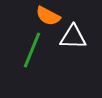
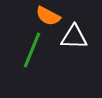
white triangle: moved 1 px right
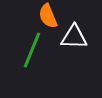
orange semicircle: rotated 40 degrees clockwise
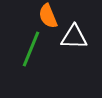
green line: moved 1 px left, 1 px up
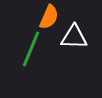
orange semicircle: moved 1 px right, 1 px down; rotated 135 degrees counterclockwise
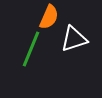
white triangle: moved 2 px down; rotated 20 degrees counterclockwise
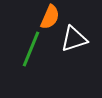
orange semicircle: moved 1 px right
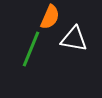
white triangle: rotated 28 degrees clockwise
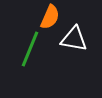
green line: moved 1 px left
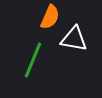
green line: moved 3 px right, 11 px down
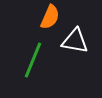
white triangle: moved 1 px right, 2 px down
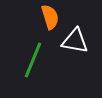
orange semicircle: rotated 40 degrees counterclockwise
